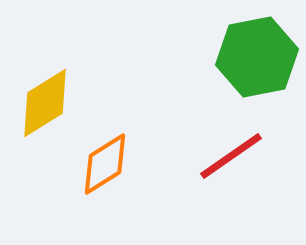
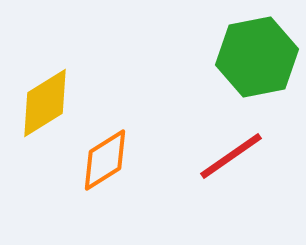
orange diamond: moved 4 px up
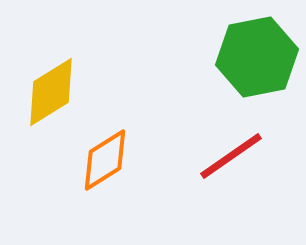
yellow diamond: moved 6 px right, 11 px up
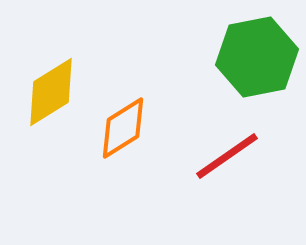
red line: moved 4 px left
orange diamond: moved 18 px right, 32 px up
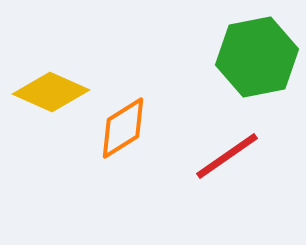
yellow diamond: rotated 56 degrees clockwise
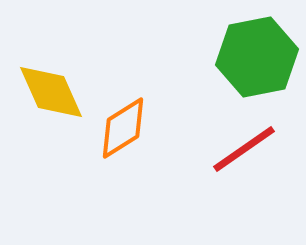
yellow diamond: rotated 42 degrees clockwise
red line: moved 17 px right, 7 px up
